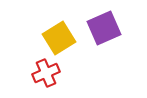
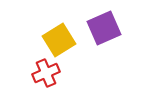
yellow square: moved 2 px down
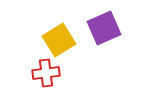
red cross: rotated 16 degrees clockwise
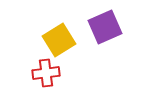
purple square: moved 1 px right, 1 px up
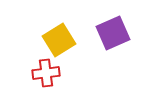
purple square: moved 8 px right, 6 px down
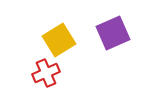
red cross: rotated 16 degrees counterclockwise
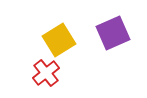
red cross: rotated 16 degrees counterclockwise
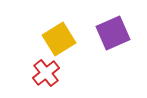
yellow square: moved 1 px up
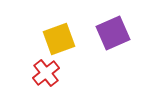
yellow square: rotated 12 degrees clockwise
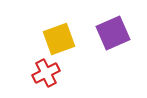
red cross: rotated 12 degrees clockwise
